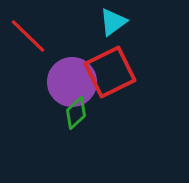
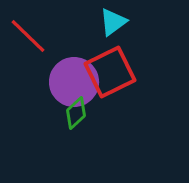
purple circle: moved 2 px right
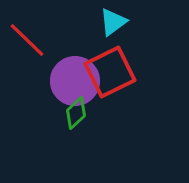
red line: moved 1 px left, 4 px down
purple circle: moved 1 px right, 1 px up
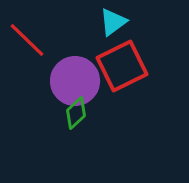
red square: moved 12 px right, 6 px up
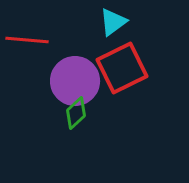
red line: rotated 39 degrees counterclockwise
red square: moved 2 px down
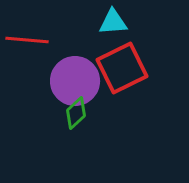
cyan triangle: rotated 32 degrees clockwise
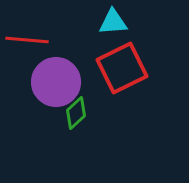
purple circle: moved 19 px left, 1 px down
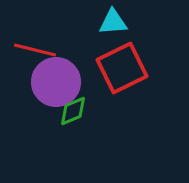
red line: moved 8 px right, 10 px down; rotated 9 degrees clockwise
green diamond: moved 3 px left, 2 px up; rotated 20 degrees clockwise
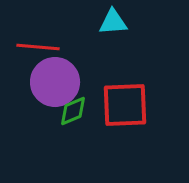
red line: moved 3 px right, 3 px up; rotated 9 degrees counterclockwise
red square: moved 3 px right, 37 px down; rotated 24 degrees clockwise
purple circle: moved 1 px left
